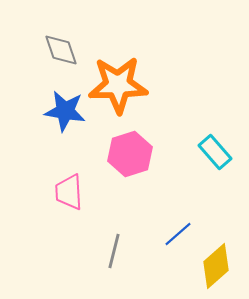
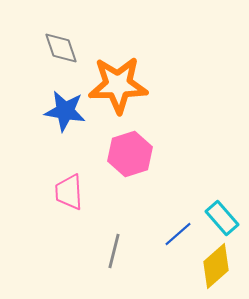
gray diamond: moved 2 px up
cyan rectangle: moved 7 px right, 66 px down
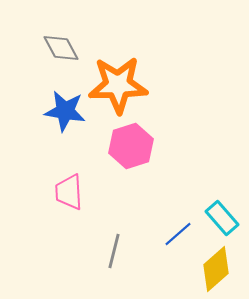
gray diamond: rotated 9 degrees counterclockwise
pink hexagon: moved 1 px right, 8 px up
yellow diamond: moved 3 px down
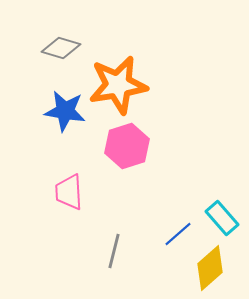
gray diamond: rotated 45 degrees counterclockwise
orange star: rotated 8 degrees counterclockwise
pink hexagon: moved 4 px left
yellow diamond: moved 6 px left, 1 px up
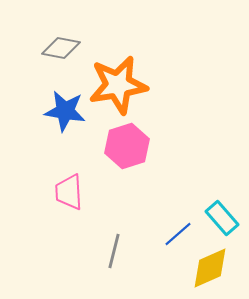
gray diamond: rotated 6 degrees counterclockwise
yellow diamond: rotated 18 degrees clockwise
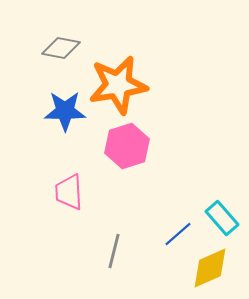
blue star: rotated 9 degrees counterclockwise
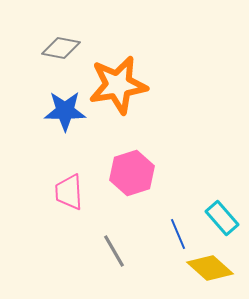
pink hexagon: moved 5 px right, 27 px down
blue line: rotated 72 degrees counterclockwise
gray line: rotated 44 degrees counterclockwise
yellow diamond: rotated 66 degrees clockwise
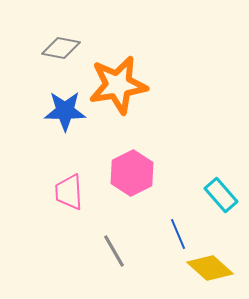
pink hexagon: rotated 9 degrees counterclockwise
cyan rectangle: moved 1 px left, 23 px up
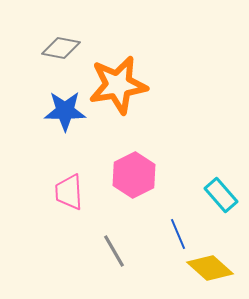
pink hexagon: moved 2 px right, 2 px down
